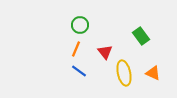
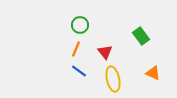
yellow ellipse: moved 11 px left, 6 px down
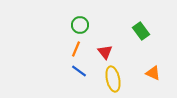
green rectangle: moved 5 px up
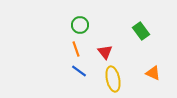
orange line: rotated 42 degrees counterclockwise
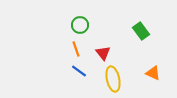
red triangle: moved 2 px left, 1 px down
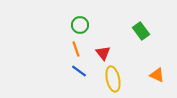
orange triangle: moved 4 px right, 2 px down
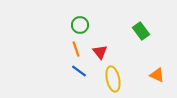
red triangle: moved 3 px left, 1 px up
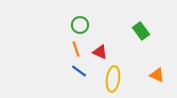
red triangle: rotated 28 degrees counterclockwise
yellow ellipse: rotated 20 degrees clockwise
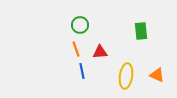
green rectangle: rotated 30 degrees clockwise
red triangle: rotated 28 degrees counterclockwise
blue line: moved 3 px right; rotated 42 degrees clockwise
yellow ellipse: moved 13 px right, 3 px up
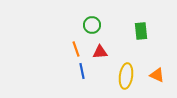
green circle: moved 12 px right
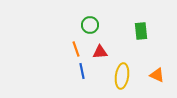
green circle: moved 2 px left
yellow ellipse: moved 4 px left
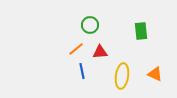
orange line: rotated 70 degrees clockwise
orange triangle: moved 2 px left, 1 px up
